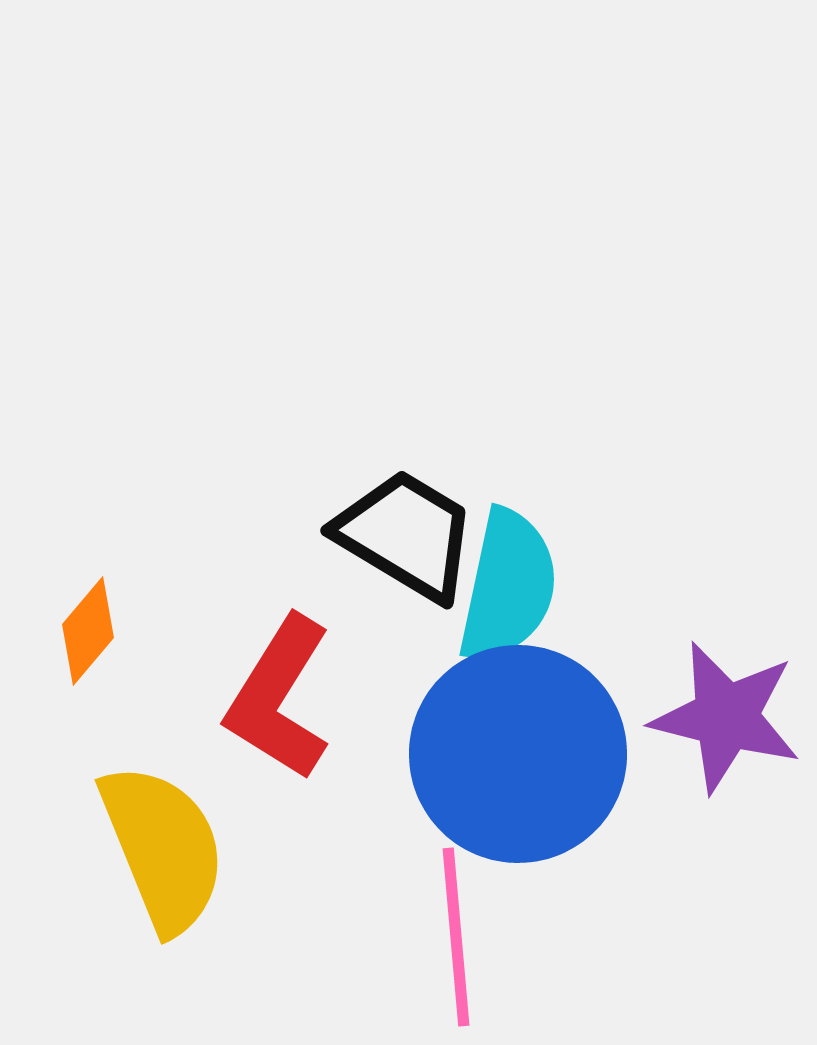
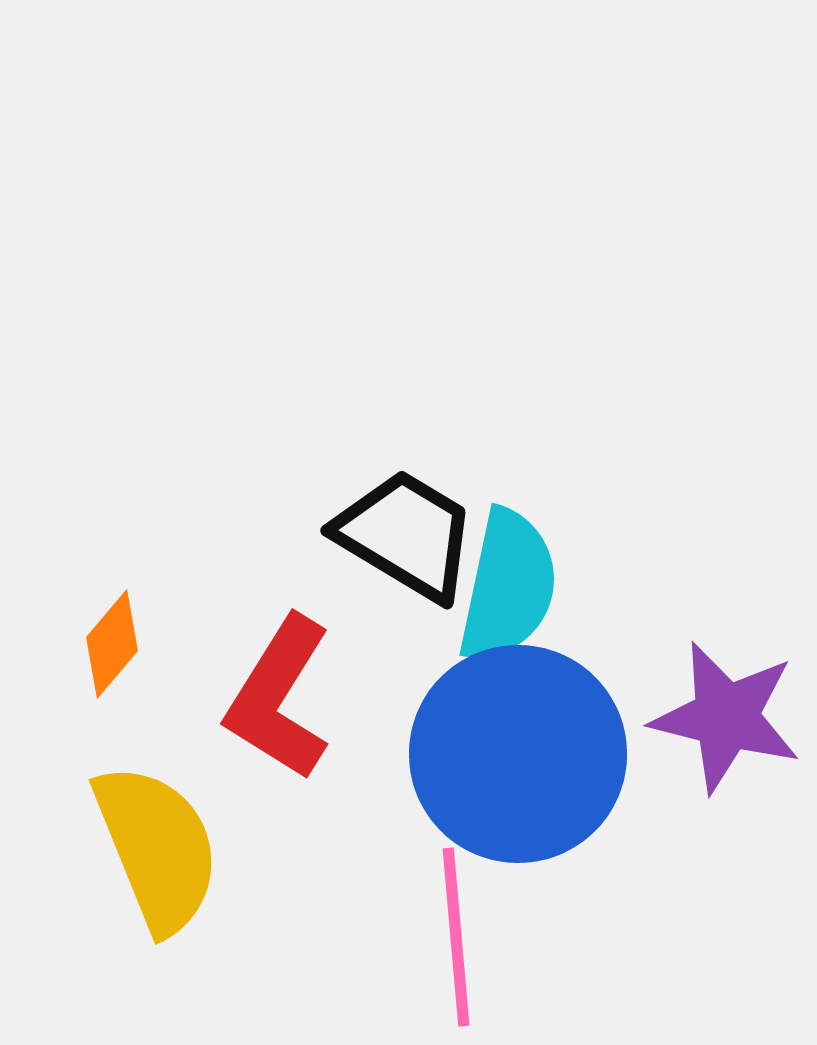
orange diamond: moved 24 px right, 13 px down
yellow semicircle: moved 6 px left
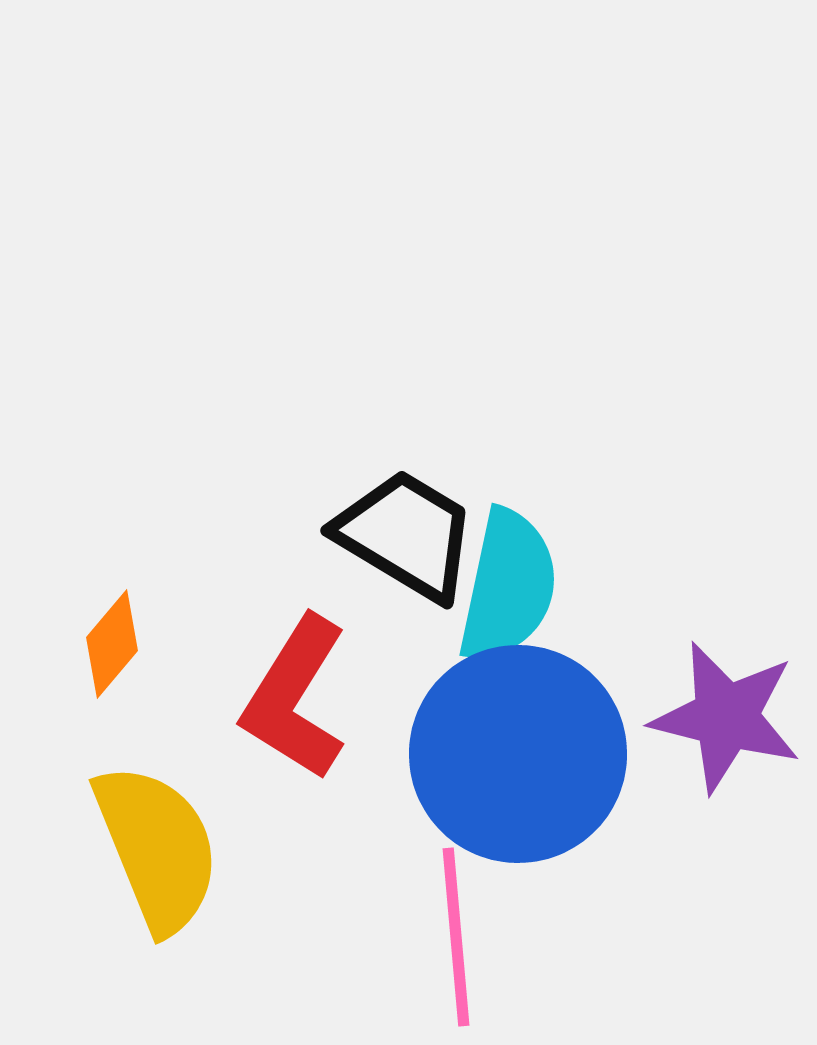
red L-shape: moved 16 px right
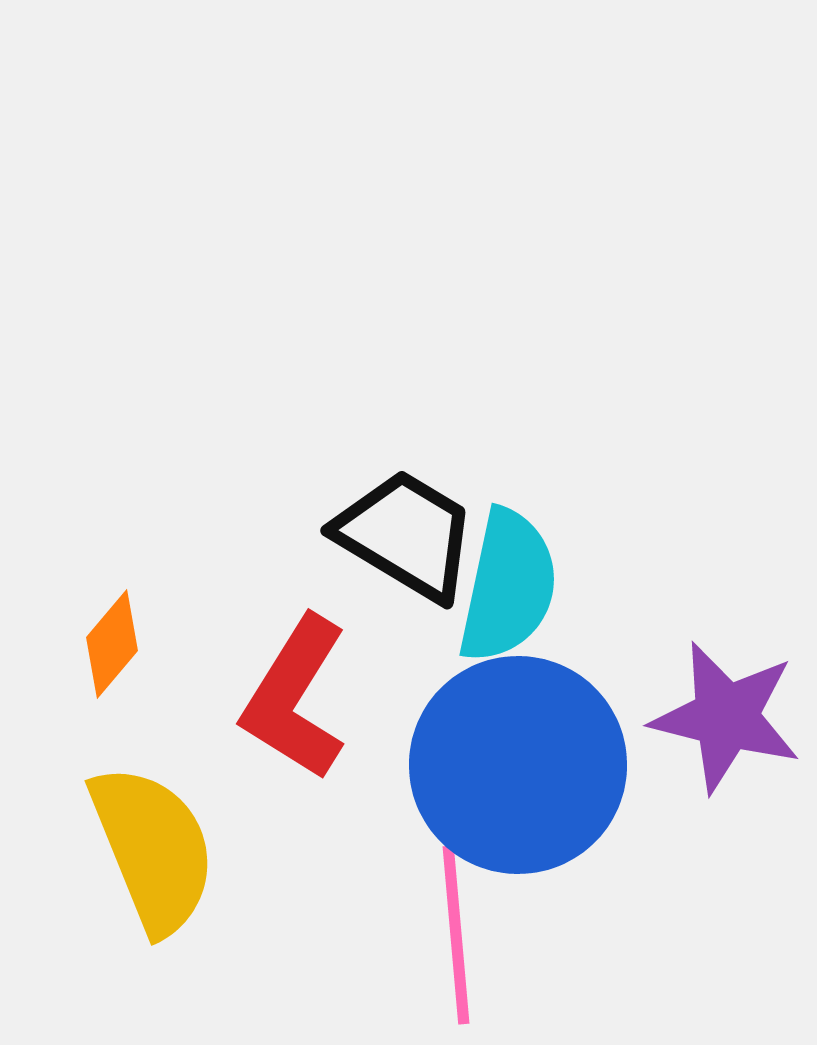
blue circle: moved 11 px down
yellow semicircle: moved 4 px left, 1 px down
pink line: moved 2 px up
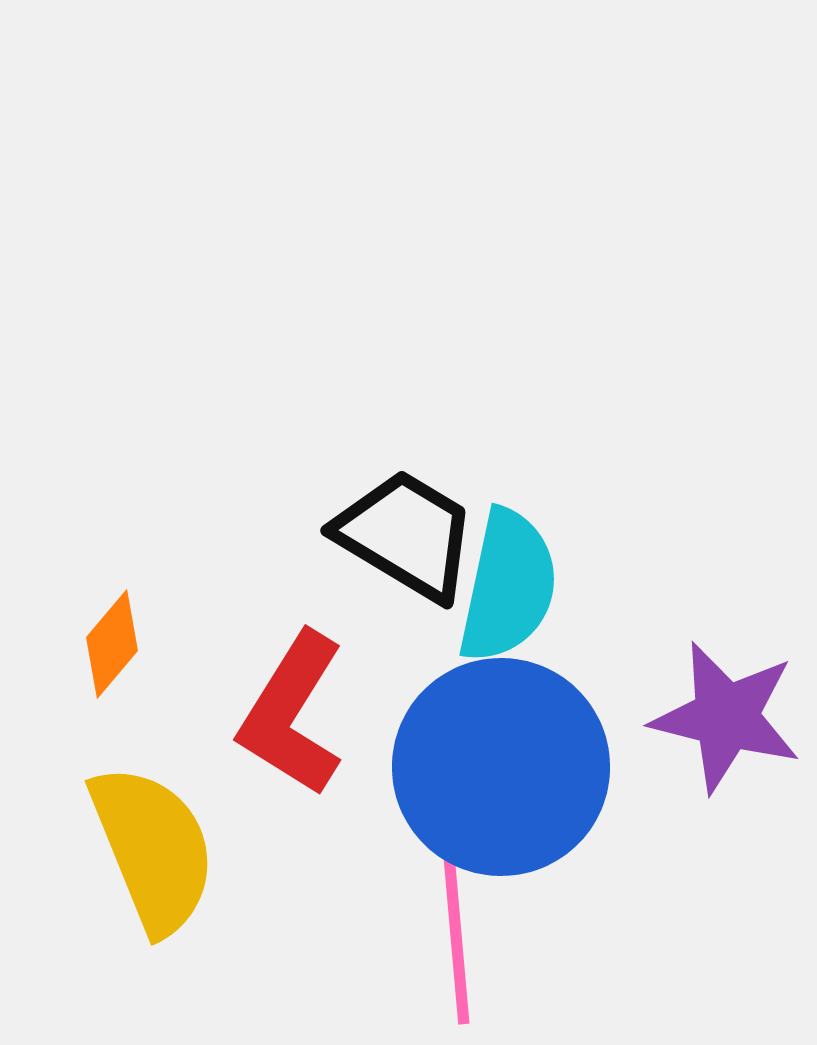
red L-shape: moved 3 px left, 16 px down
blue circle: moved 17 px left, 2 px down
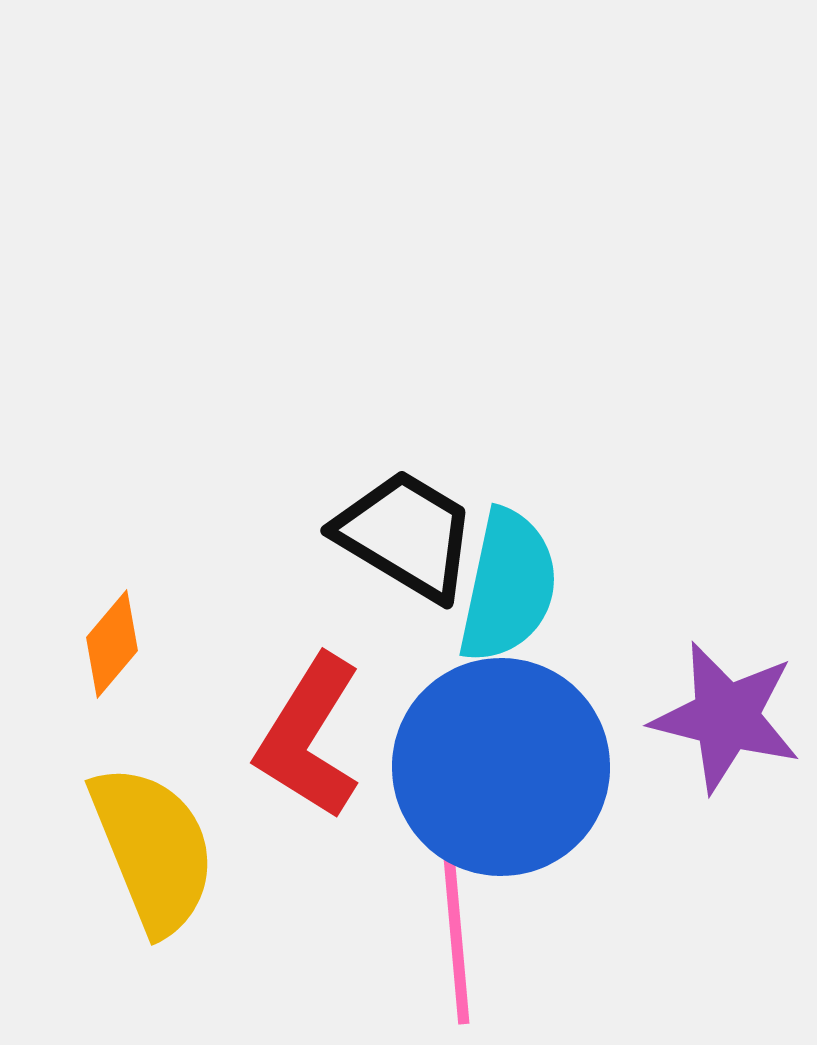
red L-shape: moved 17 px right, 23 px down
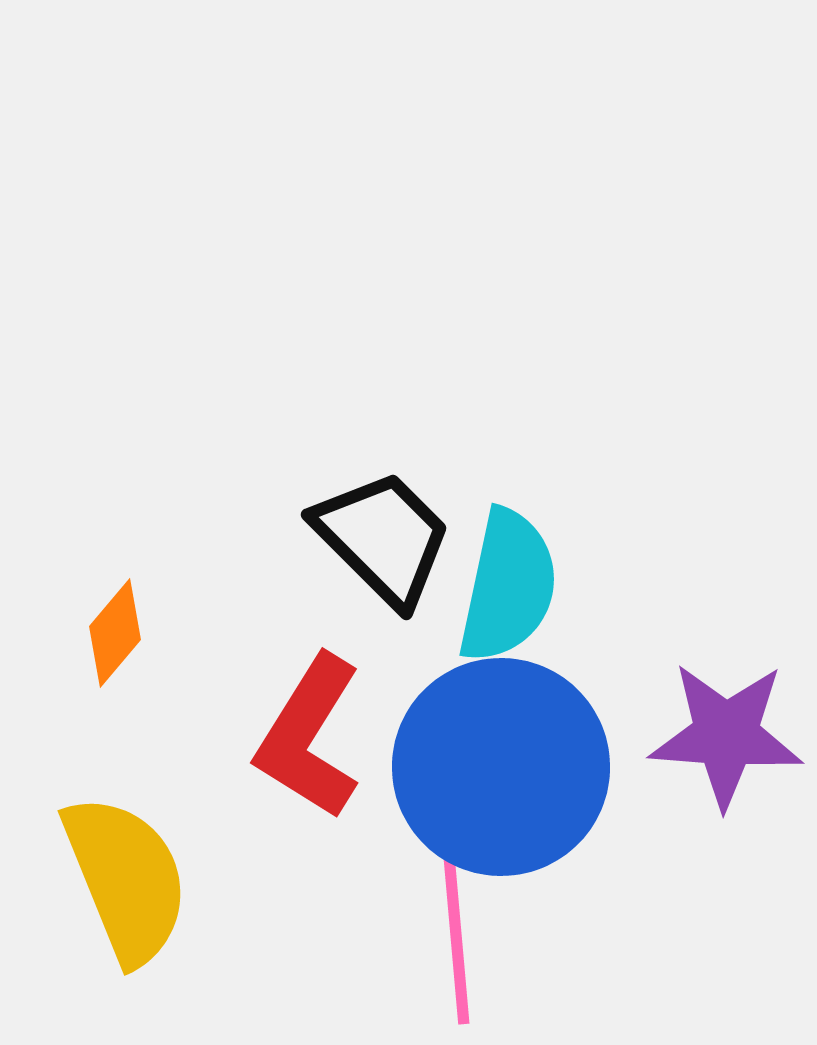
black trapezoid: moved 23 px left, 3 px down; rotated 14 degrees clockwise
orange diamond: moved 3 px right, 11 px up
purple star: moved 18 px down; rotated 10 degrees counterclockwise
yellow semicircle: moved 27 px left, 30 px down
